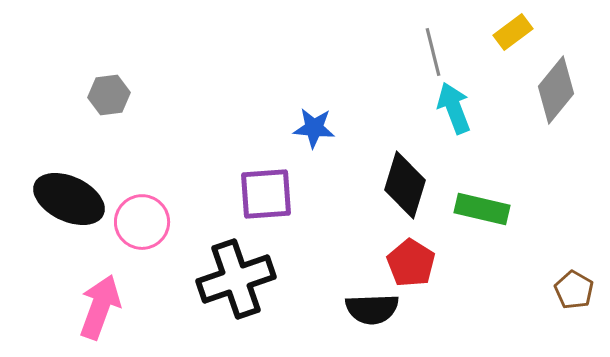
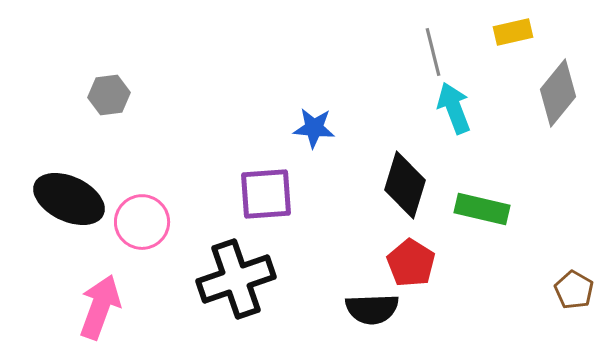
yellow rectangle: rotated 24 degrees clockwise
gray diamond: moved 2 px right, 3 px down
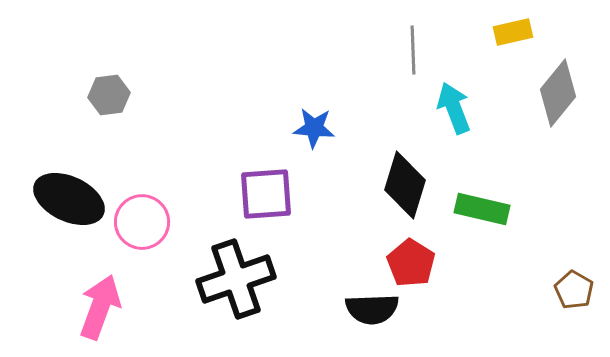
gray line: moved 20 px left, 2 px up; rotated 12 degrees clockwise
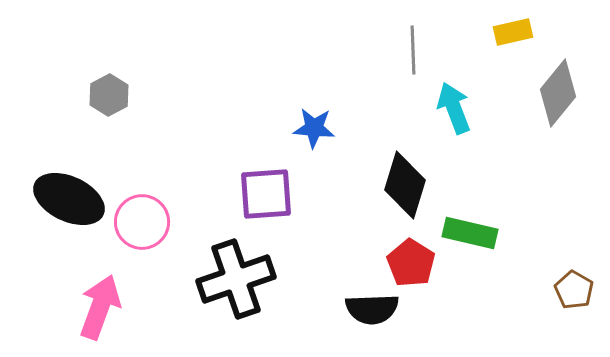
gray hexagon: rotated 21 degrees counterclockwise
green rectangle: moved 12 px left, 24 px down
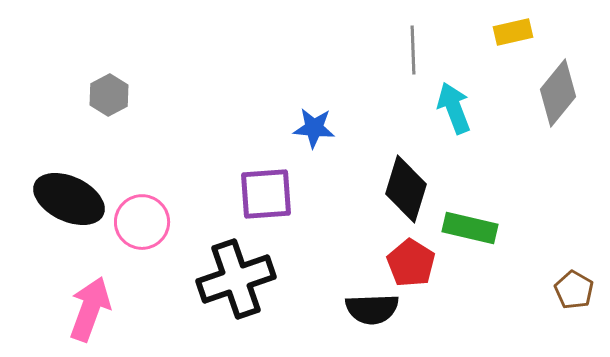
black diamond: moved 1 px right, 4 px down
green rectangle: moved 5 px up
pink arrow: moved 10 px left, 2 px down
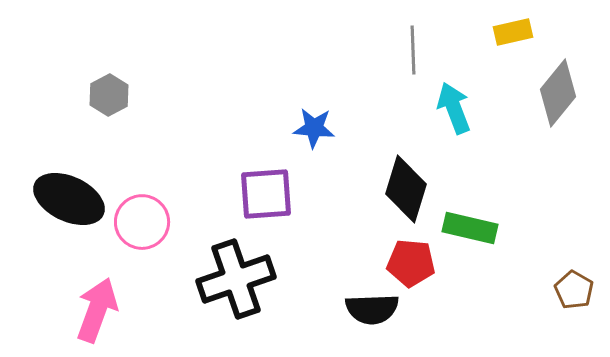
red pentagon: rotated 27 degrees counterclockwise
pink arrow: moved 7 px right, 1 px down
